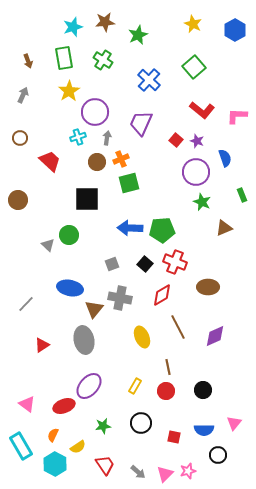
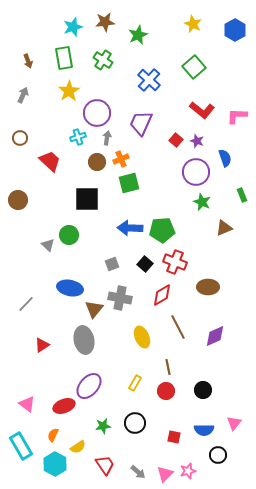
purple circle at (95, 112): moved 2 px right, 1 px down
yellow rectangle at (135, 386): moved 3 px up
black circle at (141, 423): moved 6 px left
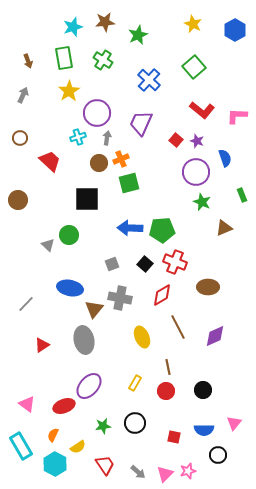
brown circle at (97, 162): moved 2 px right, 1 px down
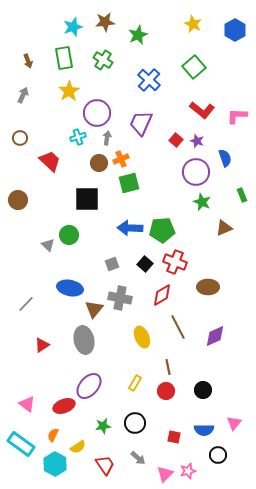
cyan rectangle at (21, 446): moved 2 px up; rotated 24 degrees counterclockwise
gray arrow at (138, 472): moved 14 px up
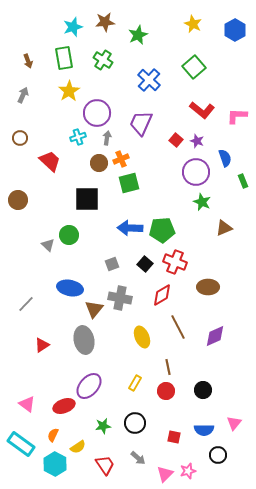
green rectangle at (242, 195): moved 1 px right, 14 px up
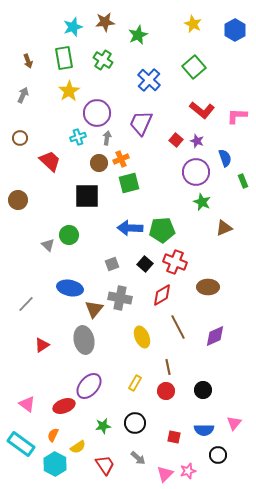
black square at (87, 199): moved 3 px up
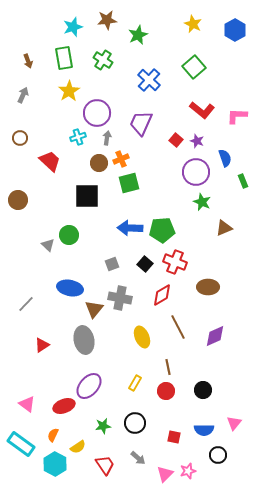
brown star at (105, 22): moved 2 px right, 2 px up
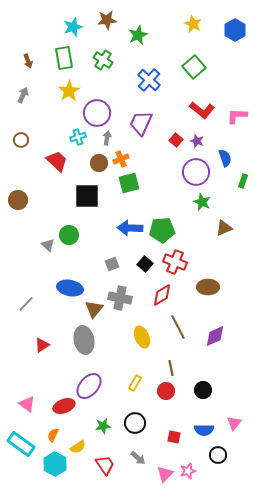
brown circle at (20, 138): moved 1 px right, 2 px down
red trapezoid at (50, 161): moved 7 px right
green rectangle at (243, 181): rotated 40 degrees clockwise
brown line at (168, 367): moved 3 px right, 1 px down
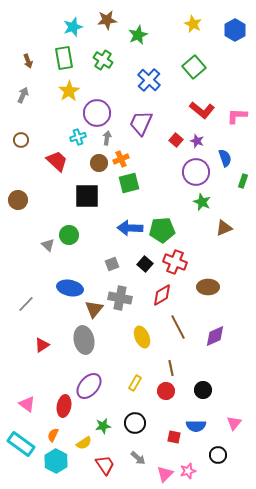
red ellipse at (64, 406): rotated 60 degrees counterclockwise
blue semicircle at (204, 430): moved 8 px left, 4 px up
yellow semicircle at (78, 447): moved 6 px right, 4 px up
cyan hexagon at (55, 464): moved 1 px right, 3 px up
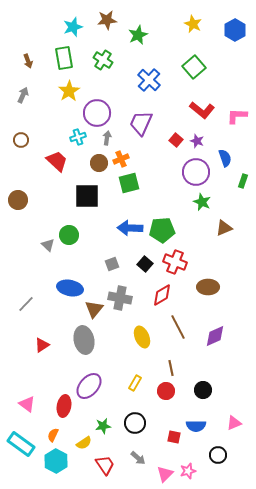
pink triangle at (234, 423): rotated 28 degrees clockwise
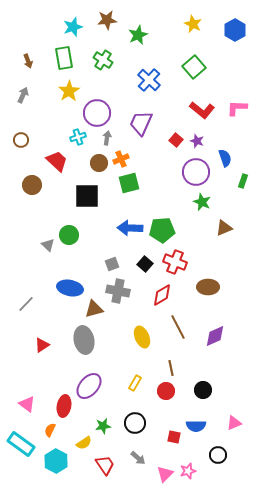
pink L-shape at (237, 116): moved 8 px up
brown circle at (18, 200): moved 14 px right, 15 px up
gray cross at (120, 298): moved 2 px left, 7 px up
brown triangle at (94, 309): rotated 36 degrees clockwise
orange semicircle at (53, 435): moved 3 px left, 5 px up
